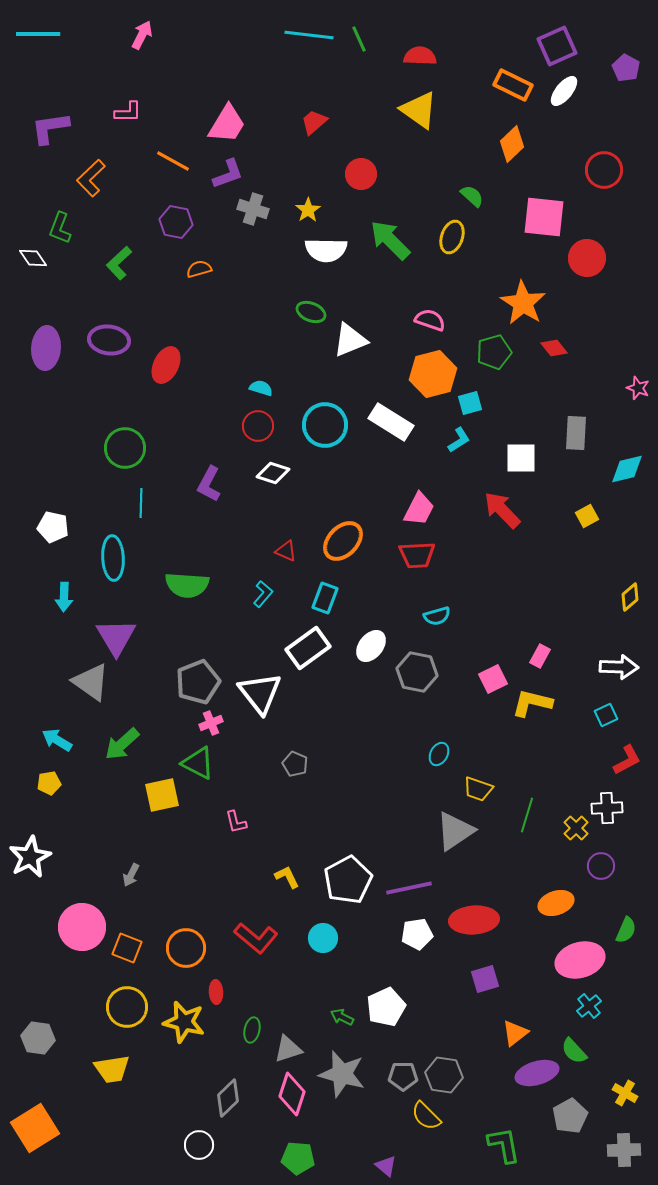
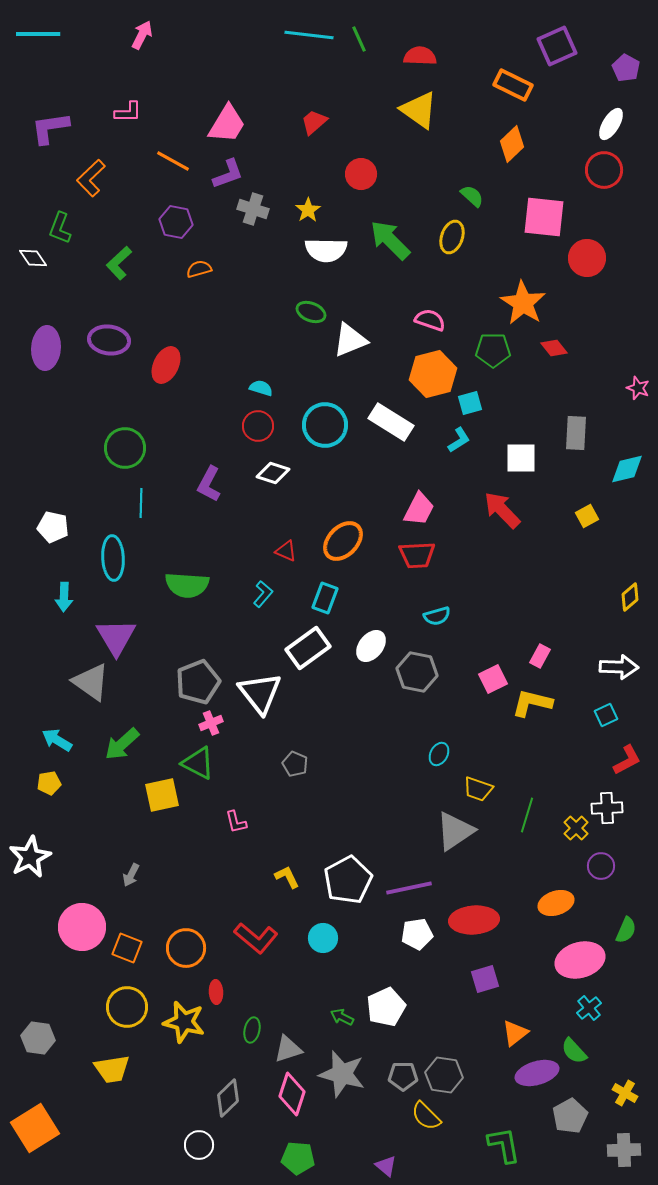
white ellipse at (564, 91): moved 47 px right, 33 px down; rotated 8 degrees counterclockwise
green pentagon at (494, 352): moved 1 px left, 2 px up; rotated 16 degrees clockwise
cyan cross at (589, 1006): moved 2 px down
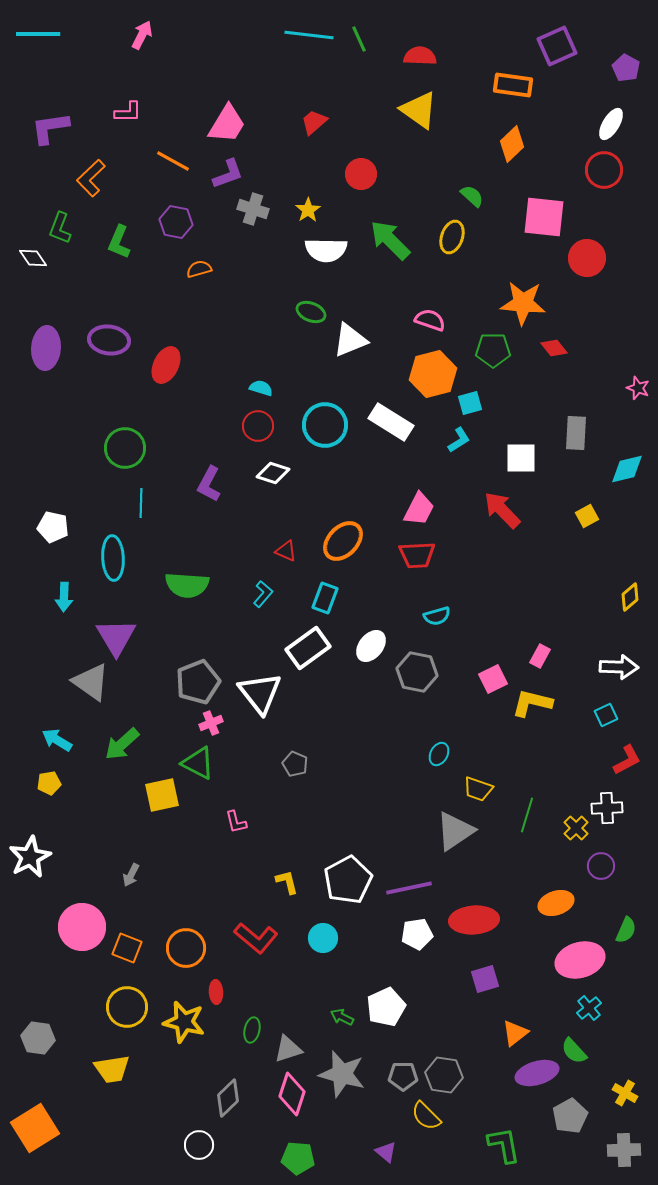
orange rectangle at (513, 85): rotated 18 degrees counterclockwise
green L-shape at (119, 263): moved 21 px up; rotated 24 degrees counterclockwise
orange star at (523, 303): rotated 27 degrees counterclockwise
yellow L-shape at (287, 877): moved 5 px down; rotated 12 degrees clockwise
purple triangle at (386, 1166): moved 14 px up
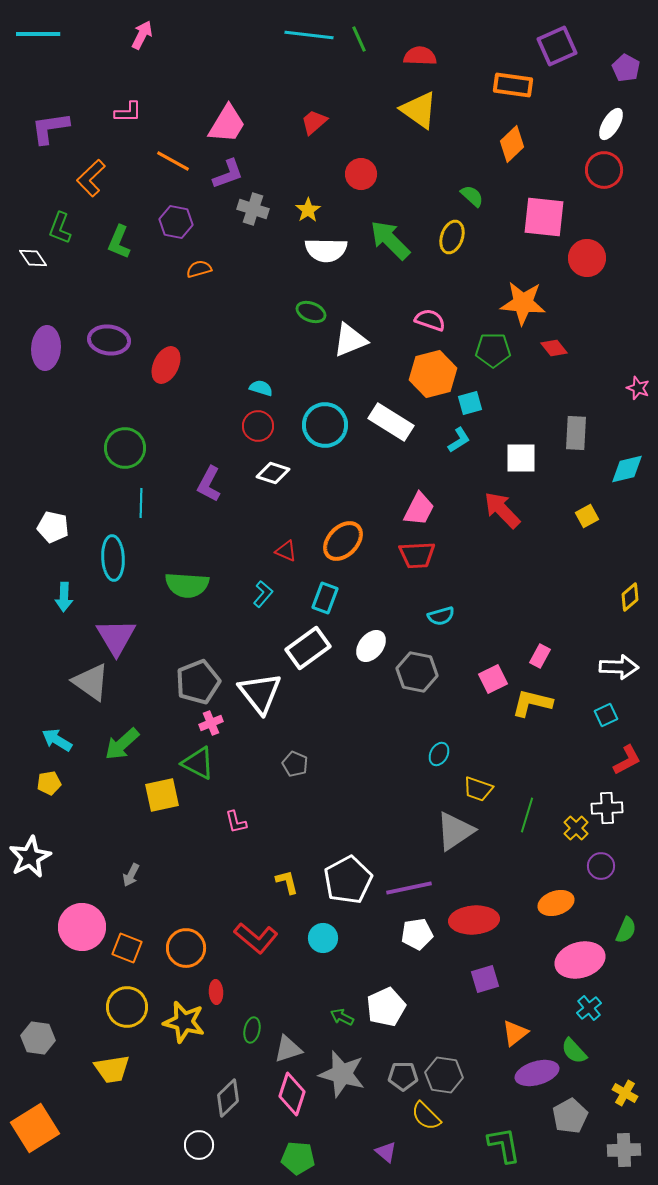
cyan semicircle at (437, 616): moved 4 px right
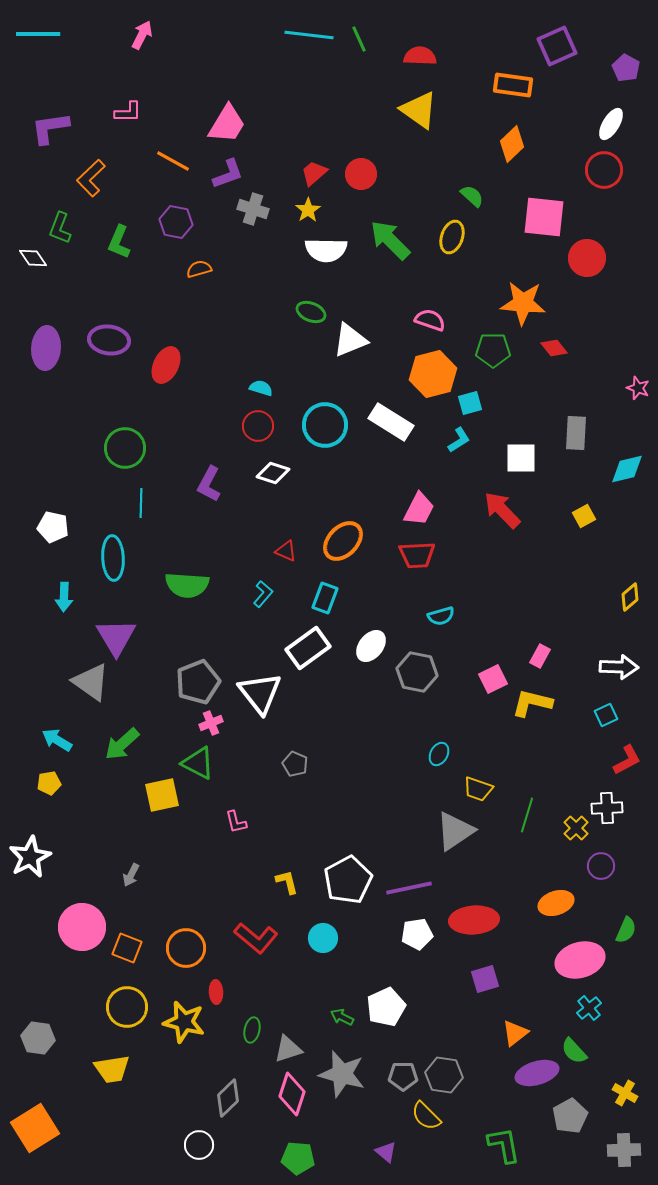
red trapezoid at (314, 122): moved 51 px down
yellow square at (587, 516): moved 3 px left
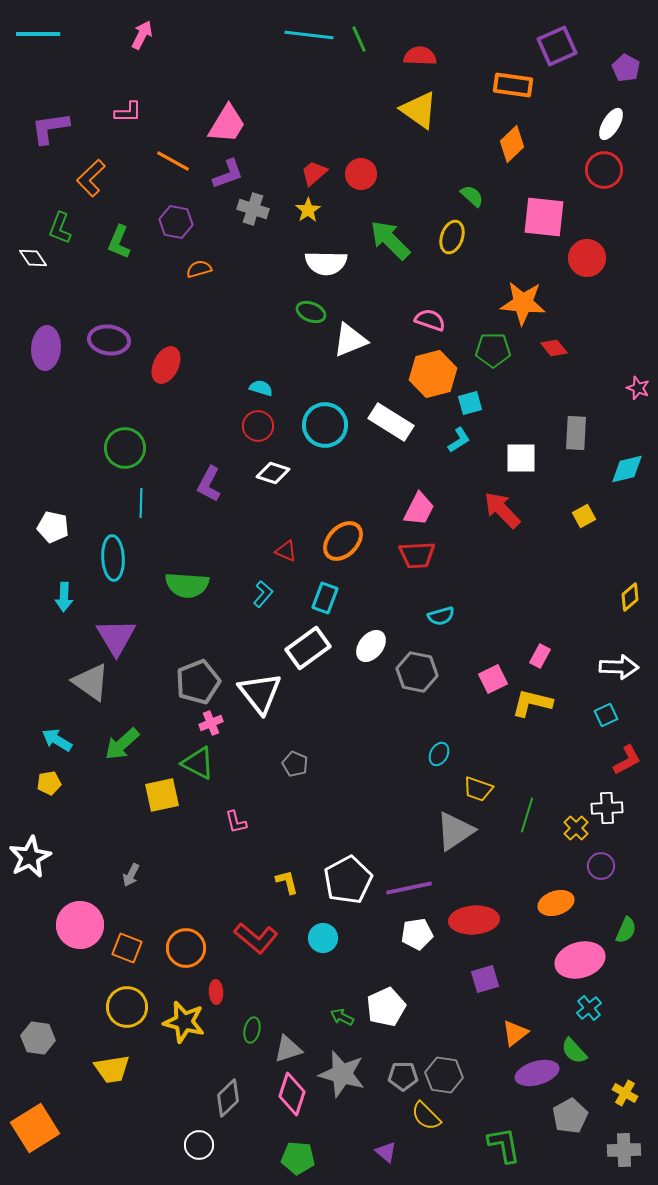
white semicircle at (326, 250): moved 13 px down
pink circle at (82, 927): moved 2 px left, 2 px up
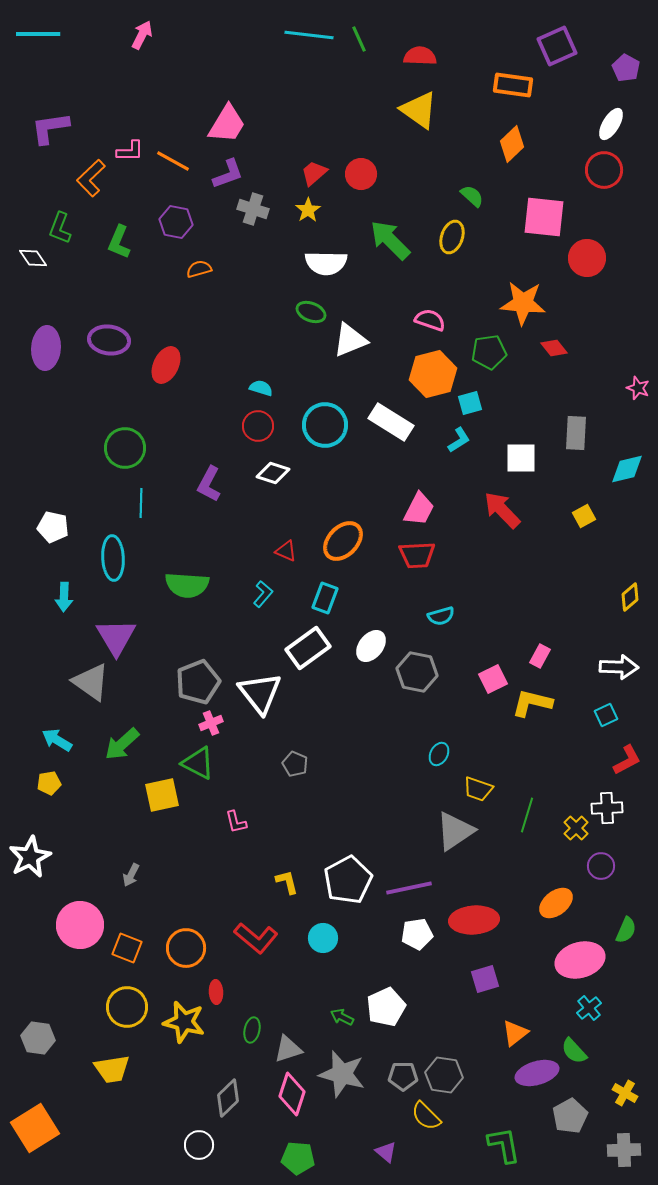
pink L-shape at (128, 112): moved 2 px right, 39 px down
green pentagon at (493, 350): moved 4 px left, 2 px down; rotated 8 degrees counterclockwise
orange ellipse at (556, 903): rotated 20 degrees counterclockwise
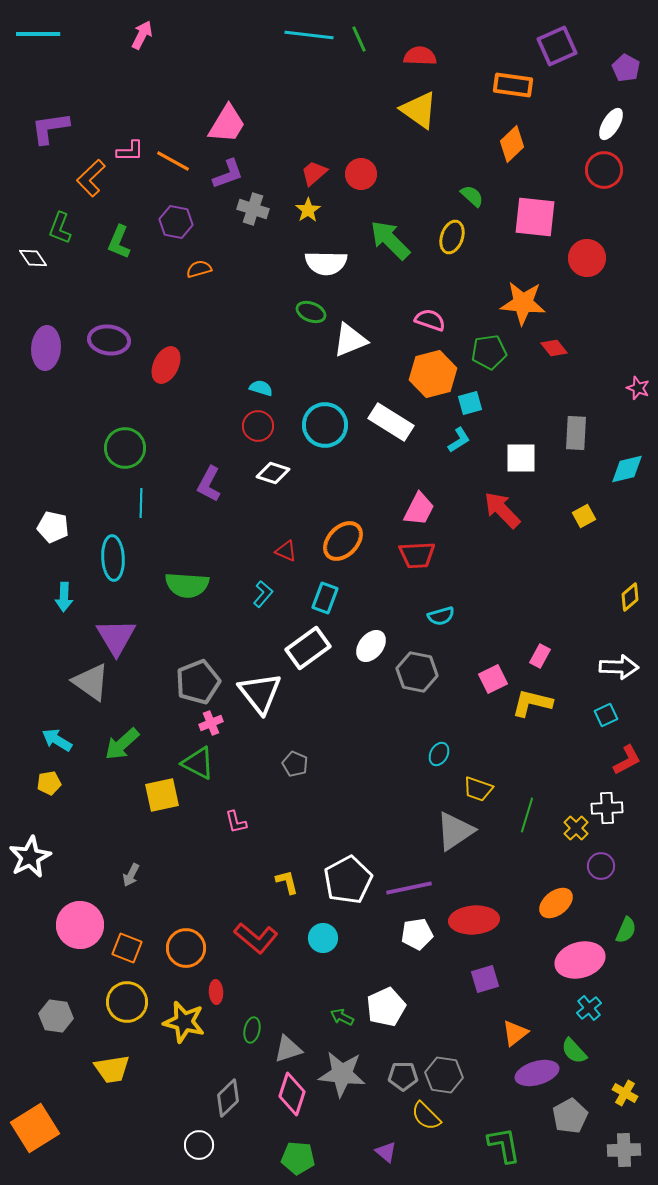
pink square at (544, 217): moved 9 px left
yellow circle at (127, 1007): moved 5 px up
gray hexagon at (38, 1038): moved 18 px right, 22 px up
gray star at (342, 1074): rotated 9 degrees counterclockwise
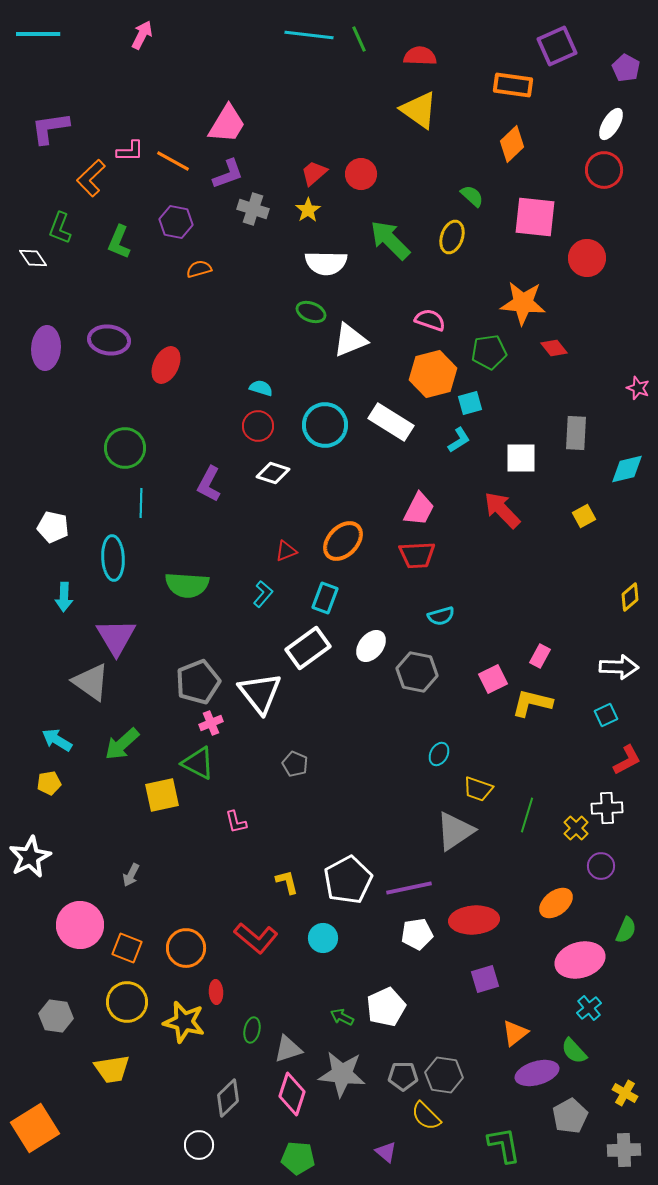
red triangle at (286, 551): rotated 45 degrees counterclockwise
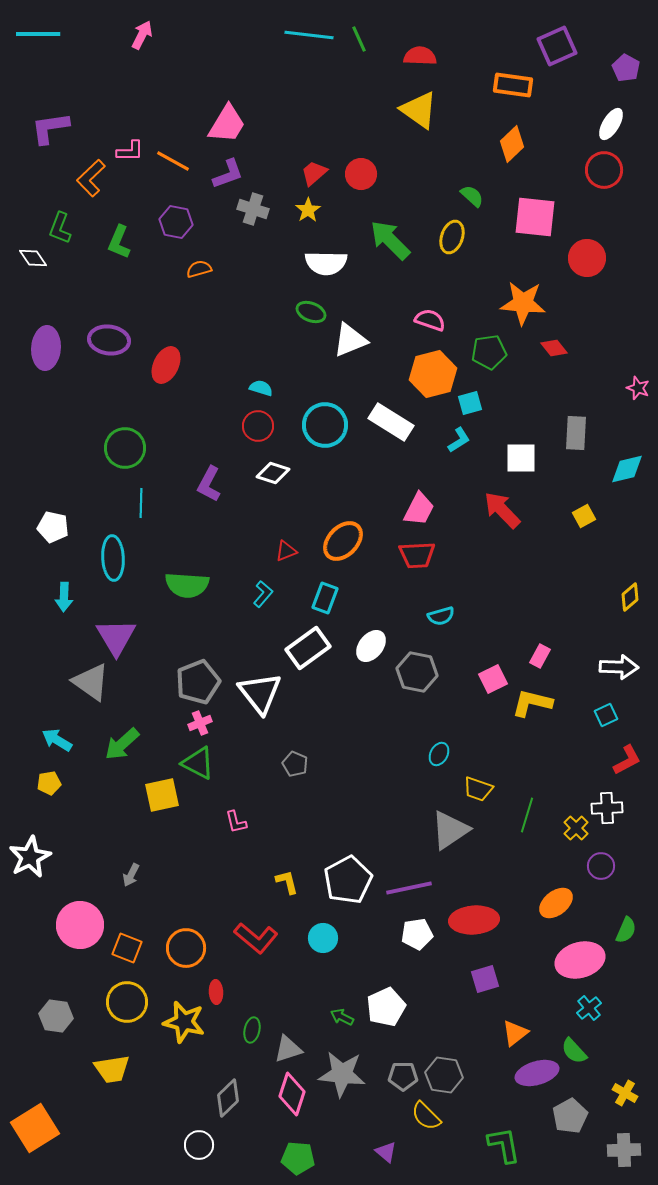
pink cross at (211, 723): moved 11 px left
gray triangle at (455, 831): moved 5 px left, 1 px up
